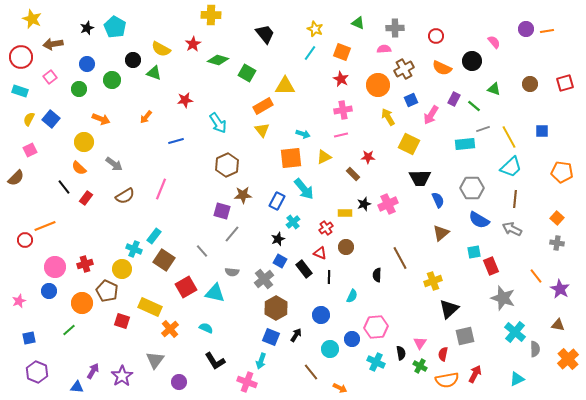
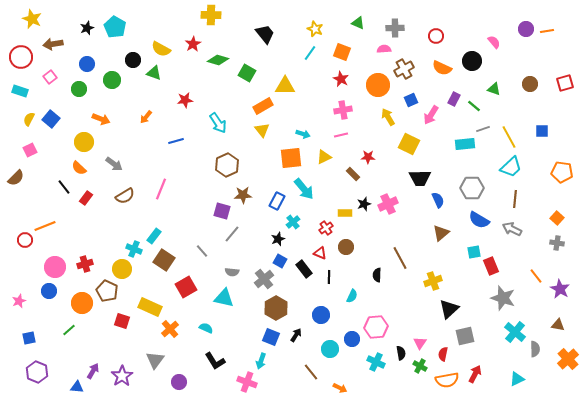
cyan triangle at (215, 293): moved 9 px right, 5 px down
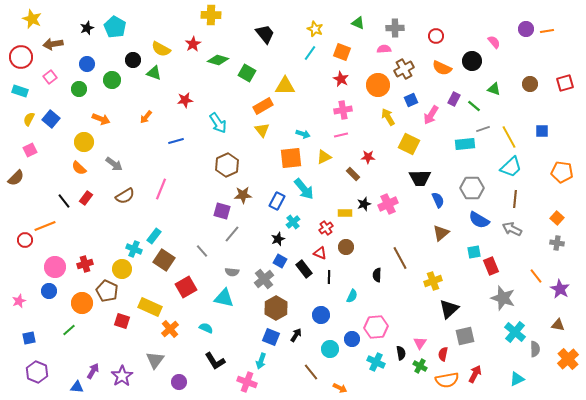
black line at (64, 187): moved 14 px down
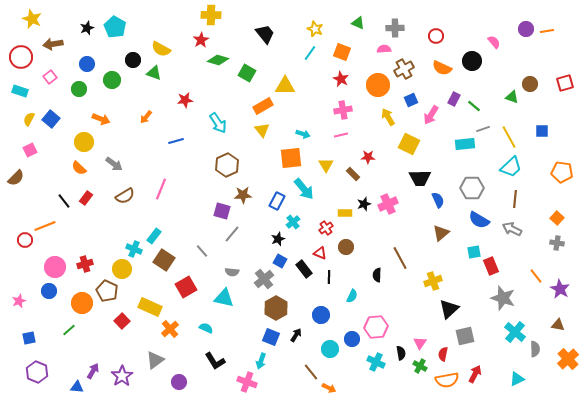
red star at (193, 44): moved 8 px right, 4 px up
green triangle at (494, 89): moved 18 px right, 8 px down
yellow triangle at (324, 157): moved 2 px right, 8 px down; rotated 35 degrees counterclockwise
red square at (122, 321): rotated 28 degrees clockwise
gray triangle at (155, 360): rotated 18 degrees clockwise
orange arrow at (340, 388): moved 11 px left
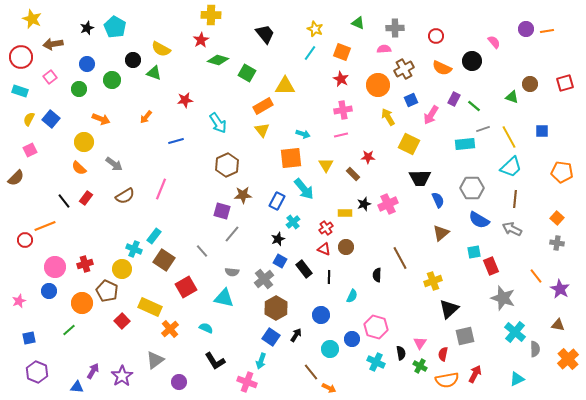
red triangle at (320, 253): moved 4 px right, 4 px up
pink hexagon at (376, 327): rotated 20 degrees clockwise
blue square at (271, 337): rotated 12 degrees clockwise
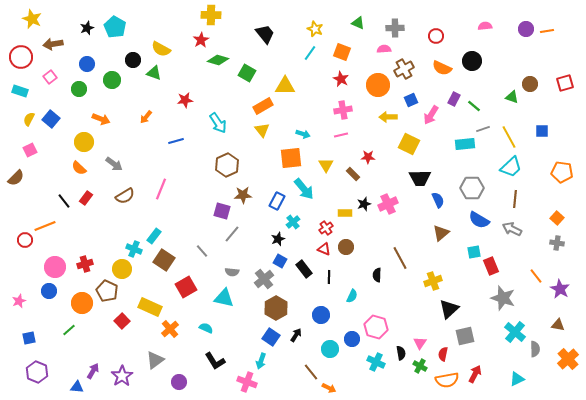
pink semicircle at (494, 42): moved 9 px left, 16 px up; rotated 56 degrees counterclockwise
yellow arrow at (388, 117): rotated 60 degrees counterclockwise
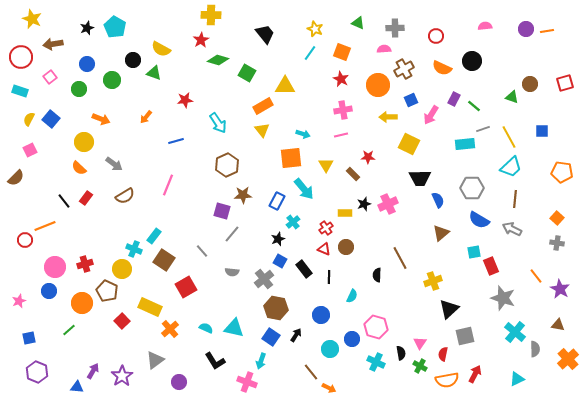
pink line at (161, 189): moved 7 px right, 4 px up
cyan triangle at (224, 298): moved 10 px right, 30 px down
brown hexagon at (276, 308): rotated 20 degrees counterclockwise
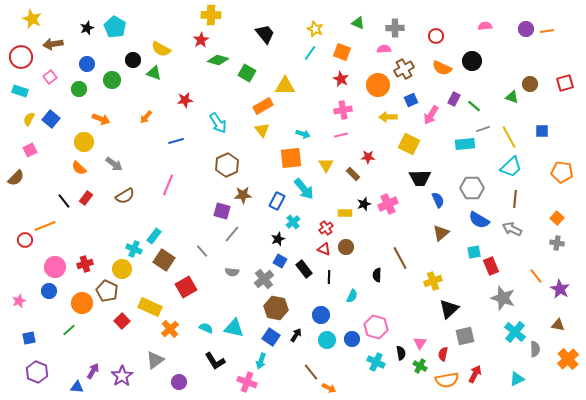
cyan circle at (330, 349): moved 3 px left, 9 px up
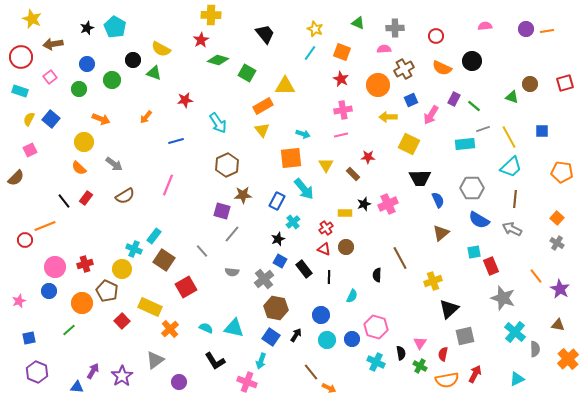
gray cross at (557, 243): rotated 24 degrees clockwise
